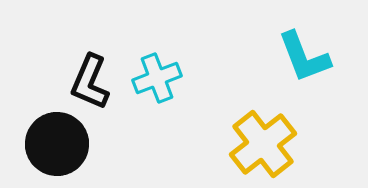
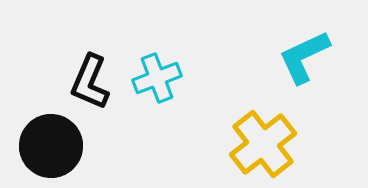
cyan L-shape: rotated 86 degrees clockwise
black circle: moved 6 px left, 2 px down
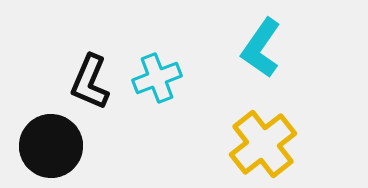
cyan L-shape: moved 43 px left, 9 px up; rotated 30 degrees counterclockwise
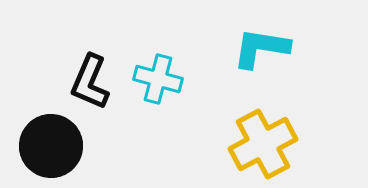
cyan L-shape: rotated 64 degrees clockwise
cyan cross: moved 1 px right, 1 px down; rotated 36 degrees clockwise
yellow cross: rotated 10 degrees clockwise
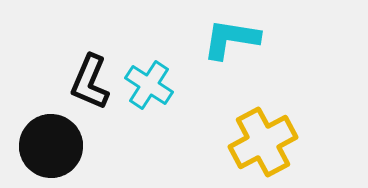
cyan L-shape: moved 30 px left, 9 px up
cyan cross: moved 9 px left, 6 px down; rotated 18 degrees clockwise
yellow cross: moved 2 px up
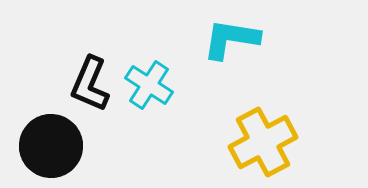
black L-shape: moved 2 px down
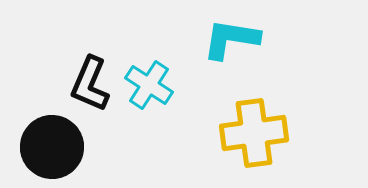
yellow cross: moved 9 px left, 9 px up; rotated 20 degrees clockwise
black circle: moved 1 px right, 1 px down
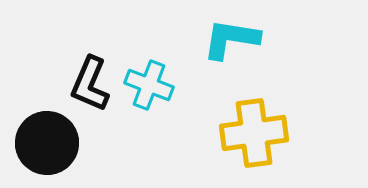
cyan cross: rotated 12 degrees counterclockwise
black circle: moved 5 px left, 4 px up
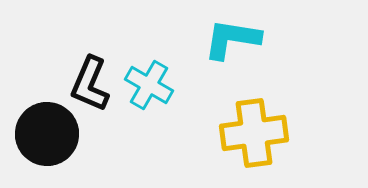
cyan L-shape: moved 1 px right
cyan cross: rotated 9 degrees clockwise
black circle: moved 9 px up
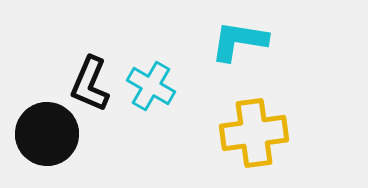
cyan L-shape: moved 7 px right, 2 px down
cyan cross: moved 2 px right, 1 px down
